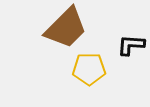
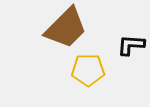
yellow pentagon: moved 1 px left, 1 px down
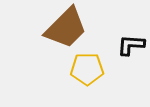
yellow pentagon: moved 1 px left, 1 px up
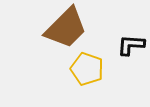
yellow pentagon: rotated 20 degrees clockwise
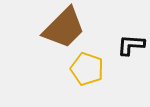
brown trapezoid: moved 2 px left
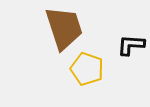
brown trapezoid: rotated 63 degrees counterclockwise
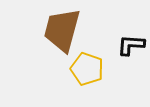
brown trapezoid: moved 2 px left, 2 px down; rotated 147 degrees counterclockwise
